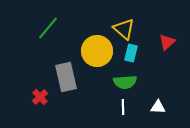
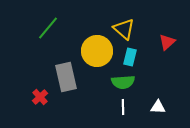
cyan rectangle: moved 1 px left, 4 px down
green semicircle: moved 2 px left
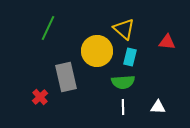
green line: rotated 15 degrees counterclockwise
red triangle: rotated 48 degrees clockwise
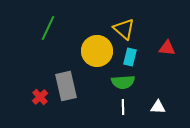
red triangle: moved 6 px down
gray rectangle: moved 9 px down
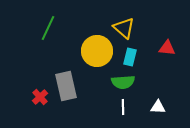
yellow triangle: moved 1 px up
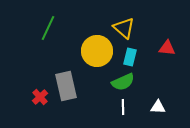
green semicircle: rotated 20 degrees counterclockwise
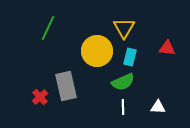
yellow triangle: rotated 20 degrees clockwise
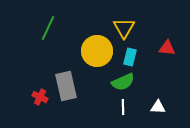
red cross: rotated 21 degrees counterclockwise
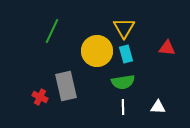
green line: moved 4 px right, 3 px down
cyan rectangle: moved 4 px left, 3 px up; rotated 30 degrees counterclockwise
green semicircle: rotated 15 degrees clockwise
